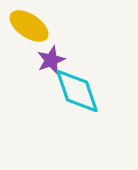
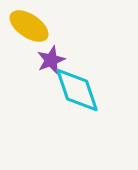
cyan diamond: moved 1 px up
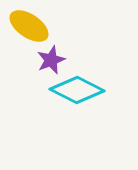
cyan diamond: rotated 44 degrees counterclockwise
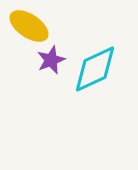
cyan diamond: moved 18 px right, 21 px up; rotated 52 degrees counterclockwise
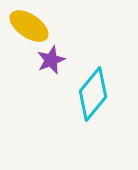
cyan diamond: moved 2 px left, 25 px down; rotated 26 degrees counterclockwise
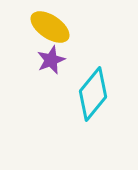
yellow ellipse: moved 21 px right, 1 px down
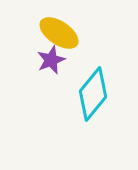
yellow ellipse: moved 9 px right, 6 px down
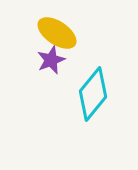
yellow ellipse: moved 2 px left
